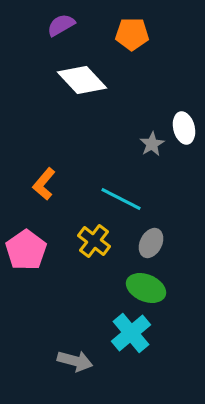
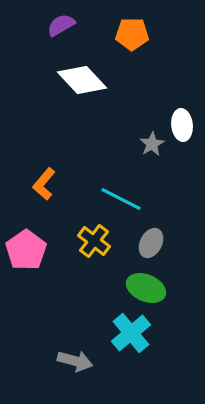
white ellipse: moved 2 px left, 3 px up; rotated 8 degrees clockwise
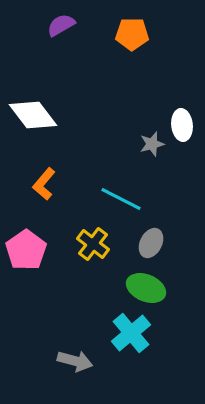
white diamond: moved 49 px left, 35 px down; rotated 6 degrees clockwise
gray star: rotated 15 degrees clockwise
yellow cross: moved 1 px left, 3 px down
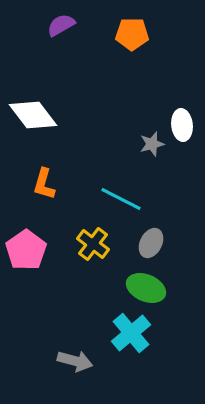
orange L-shape: rotated 24 degrees counterclockwise
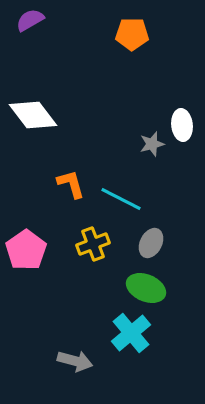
purple semicircle: moved 31 px left, 5 px up
orange L-shape: moved 27 px right; rotated 148 degrees clockwise
yellow cross: rotated 32 degrees clockwise
